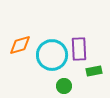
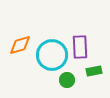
purple rectangle: moved 1 px right, 2 px up
green circle: moved 3 px right, 6 px up
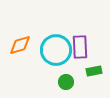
cyan circle: moved 4 px right, 5 px up
green circle: moved 1 px left, 2 px down
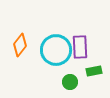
orange diamond: rotated 35 degrees counterclockwise
green circle: moved 4 px right
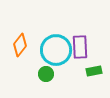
green circle: moved 24 px left, 8 px up
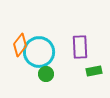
cyan circle: moved 17 px left, 2 px down
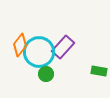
purple rectangle: moved 17 px left; rotated 45 degrees clockwise
green rectangle: moved 5 px right; rotated 21 degrees clockwise
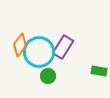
purple rectangle: rotated 10 degrees counterclockwise
green circle: moved 2 px right, 2 px down
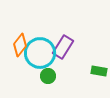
cyan circle: moved 1 px right, 1 px down
